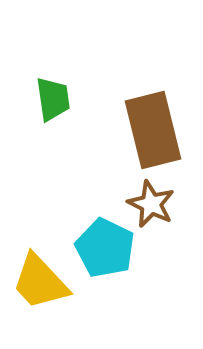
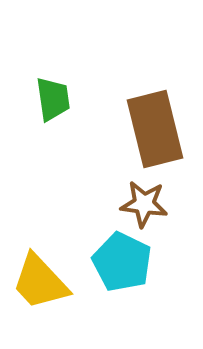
brown rectangle: moved 2 px right, 1 px up
brown star: moved 7 px left; rotated 18 degrees counterclockwise
cyan pentagon: moved 17 px right, 14 px down
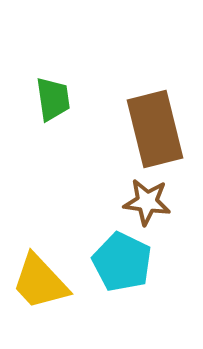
brown star: moved 3 px right, 2 px up
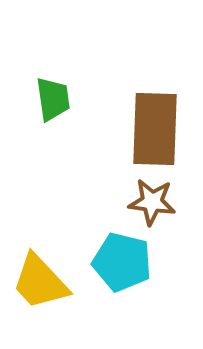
brown rectangle: rotated 16 degrees clockwise
brown star: moved 5 px right
cyan pentagon: rotated 12 degrees counterclockwise
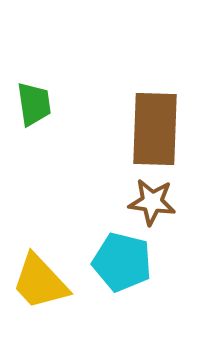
green trapezoid: moved 19 px left, 5 px down
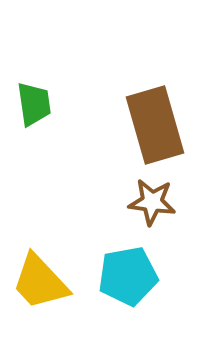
brown rectangle: moved 4 px up; rotated 18 degrees counterclockwise
cyan pentagon: moved 6 px right, 14 px down; rotated 24 degrees counterclockwise
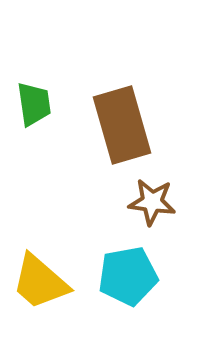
brown rectangle: moved 33 px left
yellow trapezoid: rotated 6 degrees counterclockwise
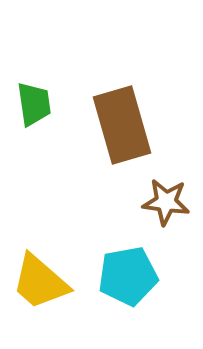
brown star: moved 14 px right
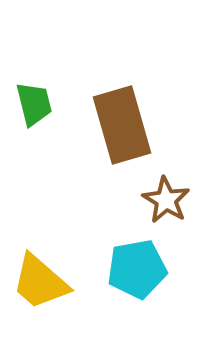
green trapezoid: rotated 6 degrees counterclockwise
brown star: moved 2 px up; rotated 24 degrees clockwise
cyan pentagon: moved 9 px right, 7 px up
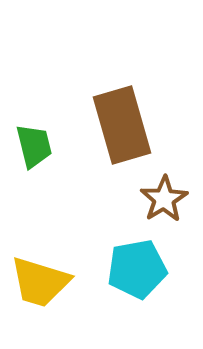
green trapezoid: moved 42 px down
brown star: moved 2 px left, 1 px up; rotated 9 degrees clockwise
yellow trapezoid: rotated 24 degrees counterclockwise
